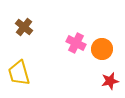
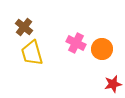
yellow trapezoid: moved 13 px right, 20 px up
red star: moved 3 px right, 3 px down
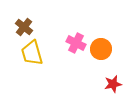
orange circle: moved 1 px left
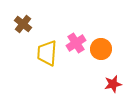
brown cross: moved 1 px left, 3 px up
pink cross: rotated 30 degrees clockwise
yellow trapezoid: moved 15 px right; rotated 20 degrees clockwise
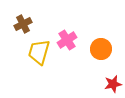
brown cross: rotated 24 degrees clockwise
pink cross: moved 9 px left, 3 px up
yellow trapezoid: moved 8 px left, 1 px up; rotated 12 degrees clockwise
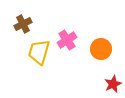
red star: rotated 12 degrees counterclockwise
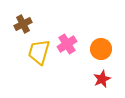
pink cross: moved 4 px down
red star: moved 11 px left, 5 px up
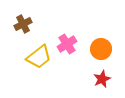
yellow trapezoid: moved 5 px down; rotated 144 degrees counterclockwise
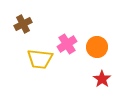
orange circle: moved 4 px left, 2 px up
yellow trapezoid: moved 1 px right, 2 px down; rotated 44 degrees clockwise
red star: rotated 12 degrees counterclockwise
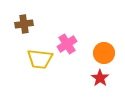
brown cross: moved 1 px right; rotated 18 degrees clockwise
orange circle: moved 7 px right, 6 px down
red star: moved 2 px left, 1 px up
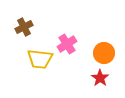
brown cross: moved 3 px down; rotated 18 degrees counterclockwise
